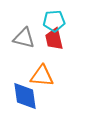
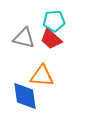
red trapezoid: moved 3 px left; rotated 35 degrees counterclockwise
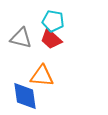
cyan pentagon: moved 1 px left; rotated 15 degrees clockwise
gray triangle: moved 3 px left
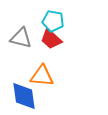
blue diamond: moved 1 px left
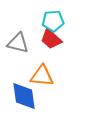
cyan pentagon: rotated 15 degrees counterclockwise
gray triangle: moved 3 px left, 5 px down
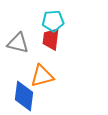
red trapezoid: rotated 55 degrees clockwise
orange triangle: rotated 20 degrees counterclockwise
blue diamond: rotated 16 degrees clockwise
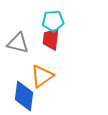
orange triangle: rotated 20 degrees counterclockwise
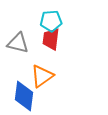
cyan pentagon: moved 2 px left
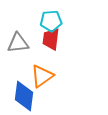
gray triangle: rotated 20 degrees counterclockwise
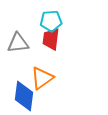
orange triangle: moved 2 px down
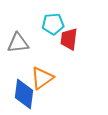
cyan pentagon: moved 2 px right, 3 px down
red trapezoid: moved 18 px right
blue diamond: moved 2 px up
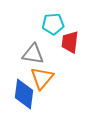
red trapezoid: moved 1 px right, 3 px down
gray triangle: moved 15 px right, 11 px down; rotated 15 degrees clockwise
orange triangle: rotated 15 degrees counterclockwise
